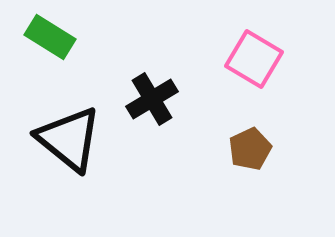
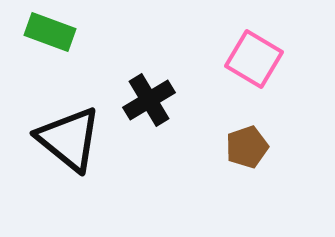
green rectangle: moved 5 px up; rotated 12 degrees counterclockwise
black cross: moved 3 px left, 1 px down
brown pentagon: moved 3 px left, 2 px up; rotated 6 degrees clockwise
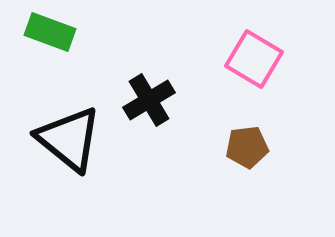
brown pentagon: rotated 12 degrees clockwise
